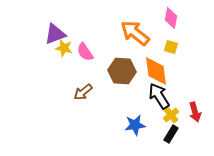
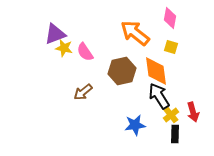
pink diamond: moved 1 px left
brown hexagon: rotated 16 degrees counterclockwise
red arrow: moved 2 px left
black rectangle: moved 4 px right; rotated 30 degrees counterclockwise
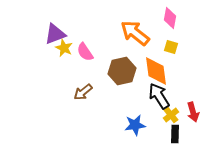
yellow star: rotated 12 degrees clockwise
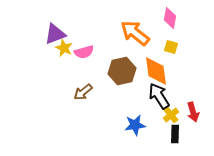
pink semicircle: moved 1 px left; rotated 72 degrees counterclockwise
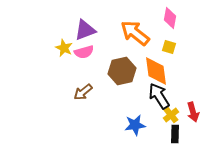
purple triangle: moved 30 px right, 4 px up
yellow square: moved 2 px left
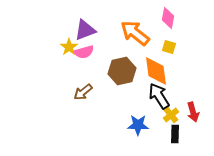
pink diamond: moved 2 px left
yellow star: moved 5 px right, 1 px up; rotated 12 degrees clockwise
blue star: moved 3 px right; rotated 10 degrees clockwise
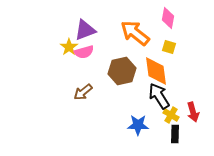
yellow cross: rotated 21 degrees counterclockwise
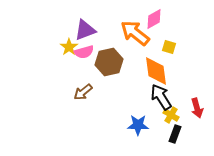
pink diamond: moved 14 px left, 1 px down; rotated 50 degrees clockwise
brown hexagon: moved 13 px left, 9 px up
black arrow: moved 2 px right, 1 px down
red arrow: moved 4 px right, 4 px up
black rectangle: rotated 18 degrees clockwise
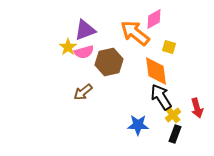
yellow star: moved 1 px left
yellow cross: moved 2 px right; rotated 21 degrees clockwise
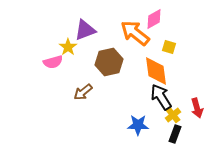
pink semicircle: moved 31 px left, 10 px down
